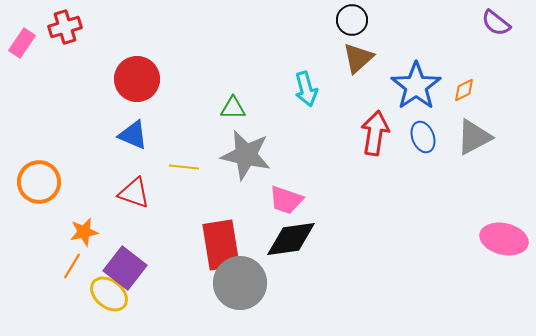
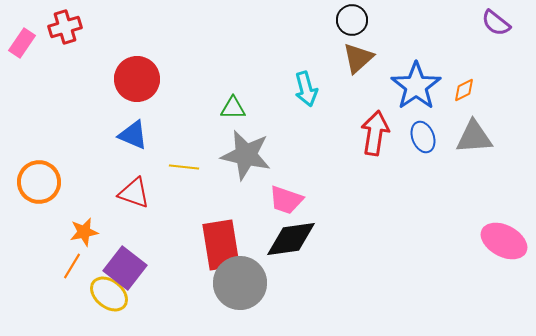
gray triangle: rotated 24 degrees clockwise
pink ellipse: moved 2 px down; rotated 15 degrees clockwise
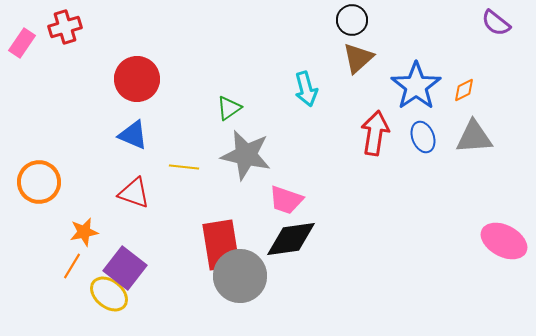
green triangle: moved 4 px left; rotated 36 degrees counterclockwise
gray circle: moved 7 px up
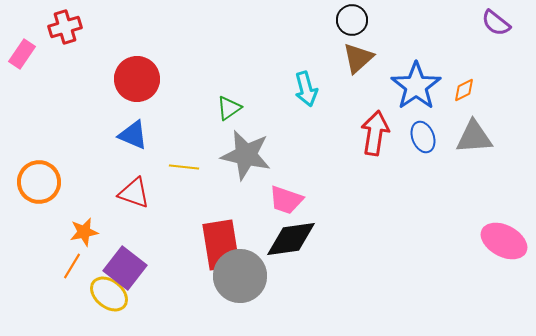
pink rectangle: moved 11 px down
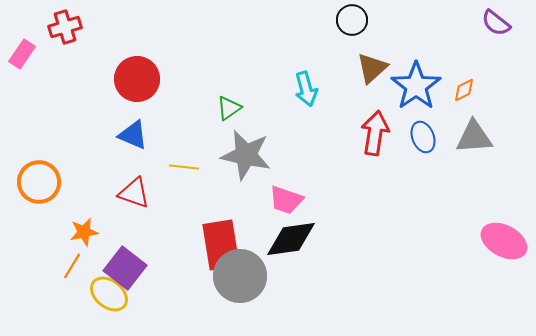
brown triangle: moved 14 px right, 10 px down
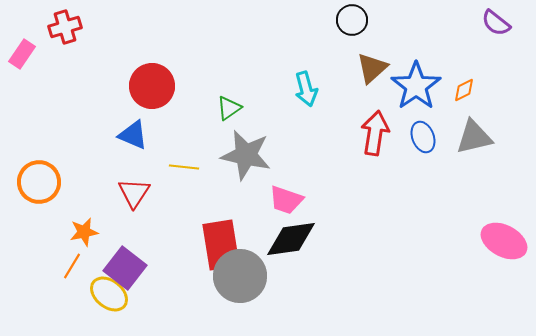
red circle: moved 15 px right, 7 px down
gray triangle: rotated 9 degrees counterclockwise
red triangle: rotated 44 degrees clockwise
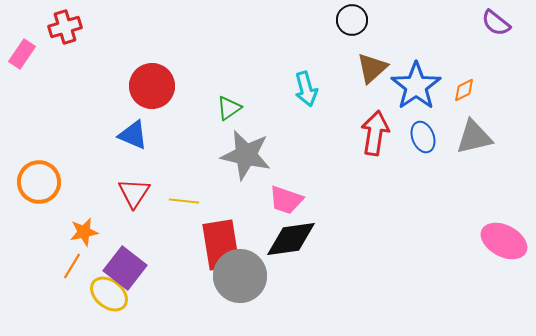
yellow line: moved 34 px down
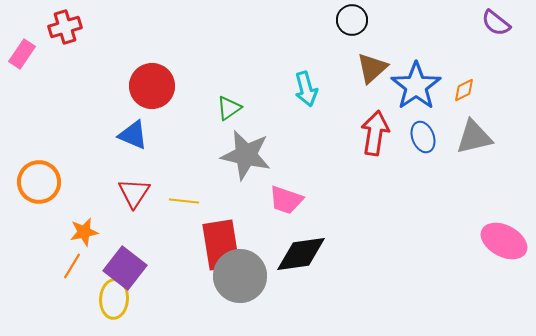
black diamond: moved 10 px right, 15 px down
yellow ellipse: moved 5 px right, 5 px down; rotated 54 degrees clockwise
